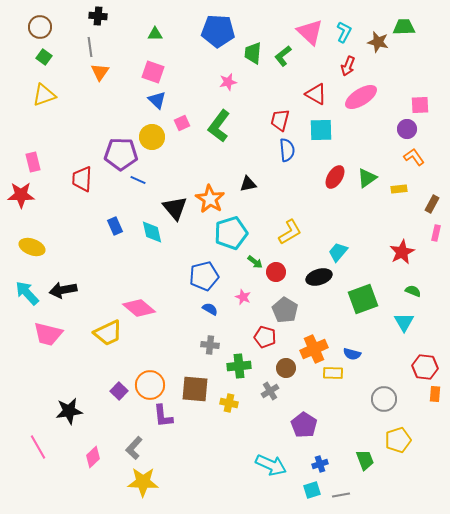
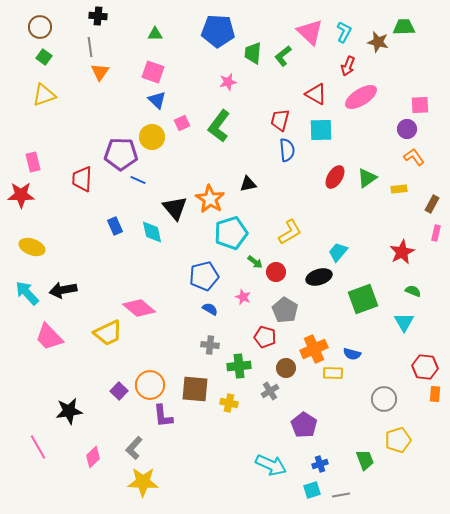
pink trapezoid at (48, 334): moved 1 px right, 3 px down; rotated 32 degrees clockwise
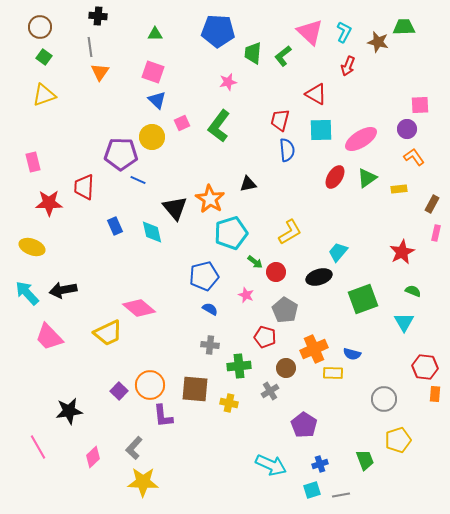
pink ellipse at (361, 97): moved 42 px down
red trapezoid at (82, 179): moved 2 px right, 8 px down
red star at (21, 195): moved 28 px right, 8 px down
pink star at (243, 297): moved 3 px right, 2 px up
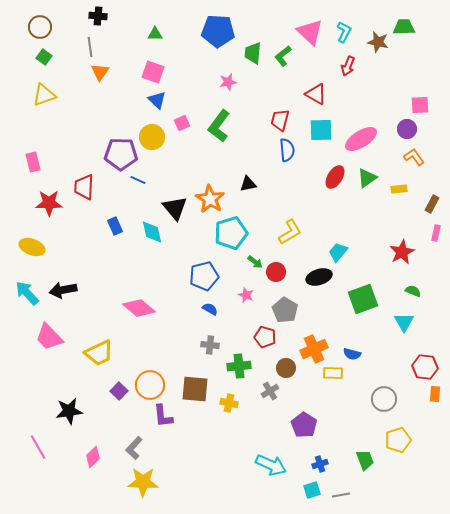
yellow trapezoid at (108, 333): moved 9 px left, 20 px down
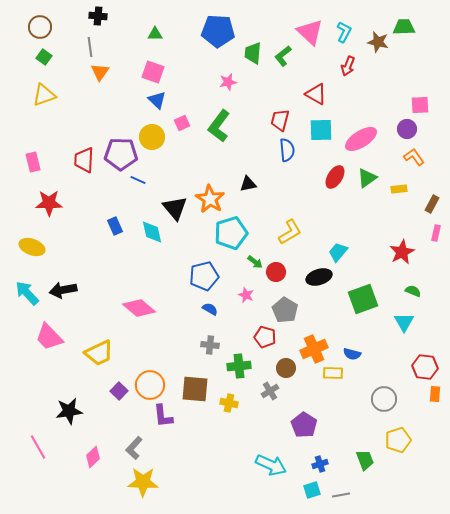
red trapezoid at (84, 187): moved 27 px up
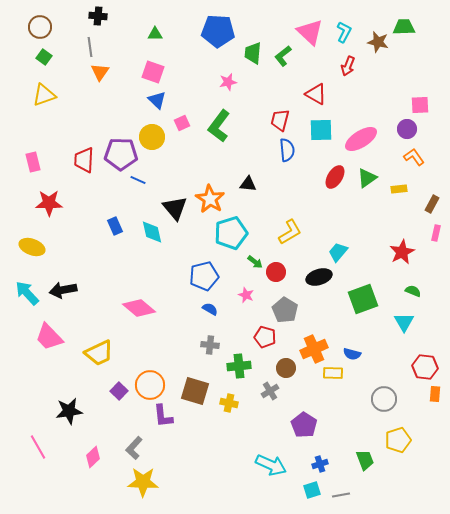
black triangle at (248, 184): rotated 18 degrees clockwise
brown square at (195, 389): moved 2 px down; rotated 12 degrees clockwise
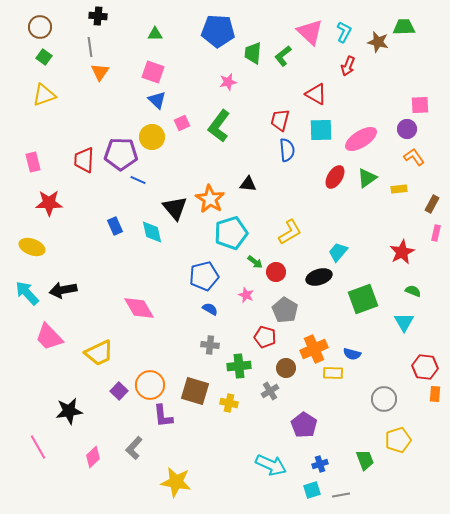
pink diamond at (139, 308): rotated 20 degrees clockwise
yellow star at (143, 482): moved 33 px right; rotated 8 degrees clockwise
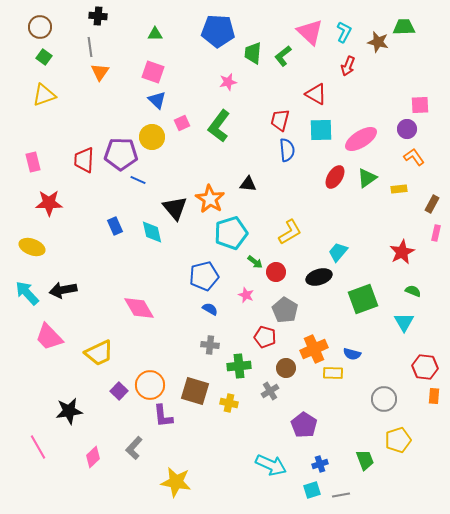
orange rectangle at (435, 394): moved 1 px left, 2 px down
